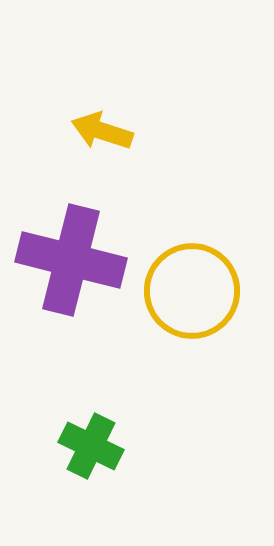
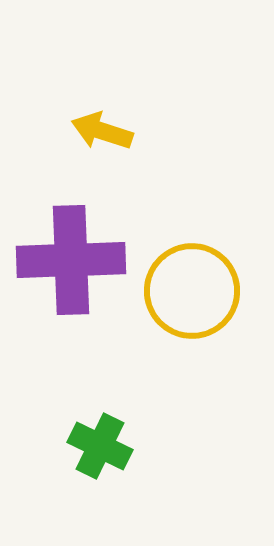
purple cross: rotated 16 degrees counterclockwise
green cross: moved 9 px right
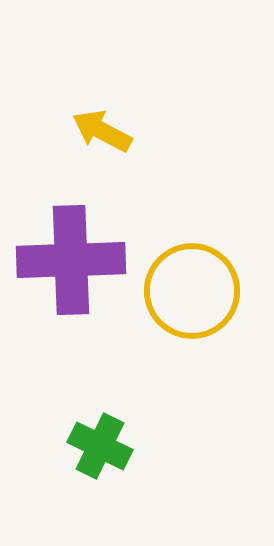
yellow arrow: rotated 10 degrees clockwise
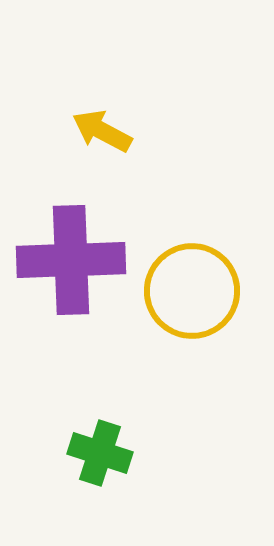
green cross: moved 7 px down; rotated 8 degrees counterclockwise
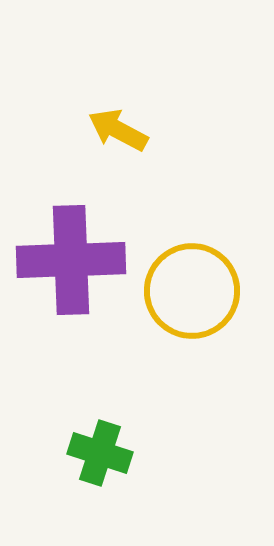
yellow arrow: moved 16 px right, 1 px up
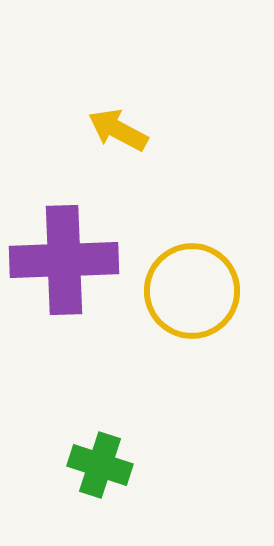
purple cross: moved 7 px left
green cross: moved 12 px down
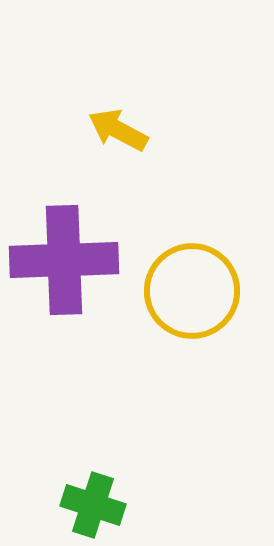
green cross: moved 7 px left, 40 px down
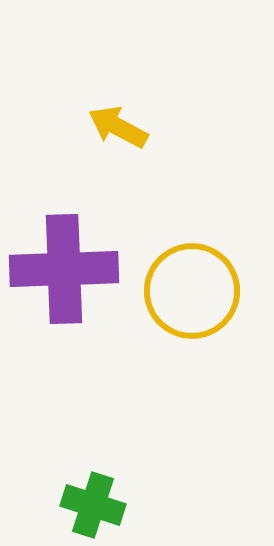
yellow arrow: moved 3 px up
purple cross: moved 9 px down
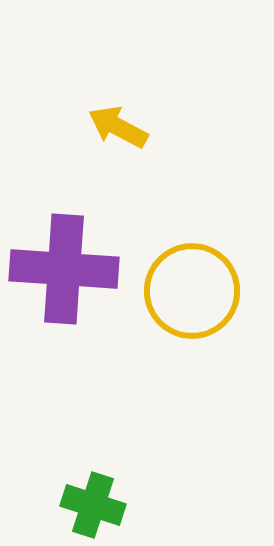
purple cross: rotated 6 degrees clockwise
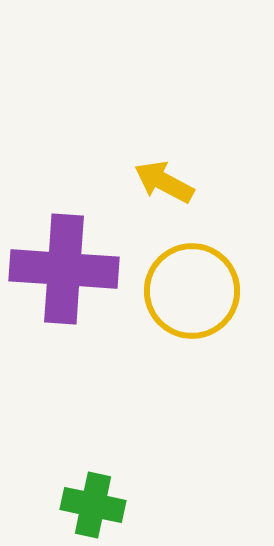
yellow arrow: moved 46 px right, 55 px down
green cross: rotated 6 degrees counterclockwise
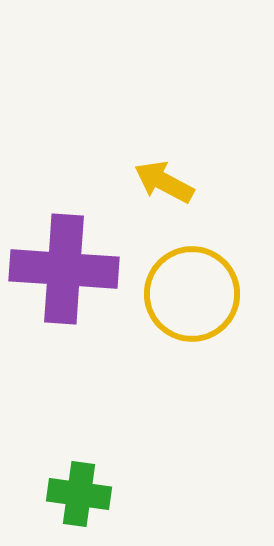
yellow circle: moved 3 px down
green cross: moved 14 px left, 11 px up; rotated 4 degrees counterclockwise
